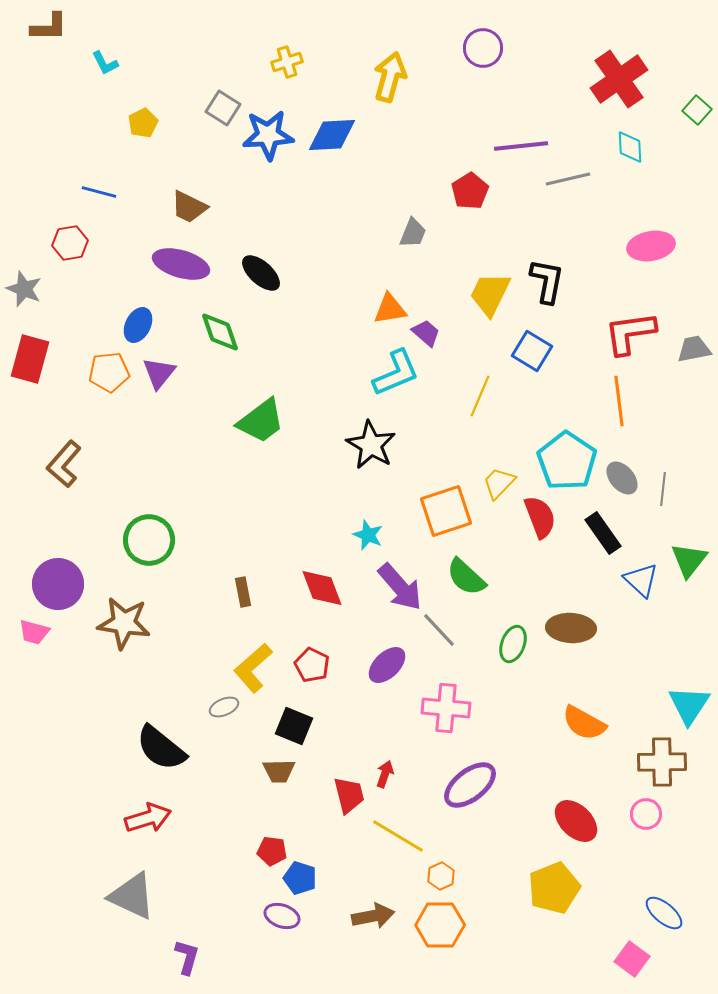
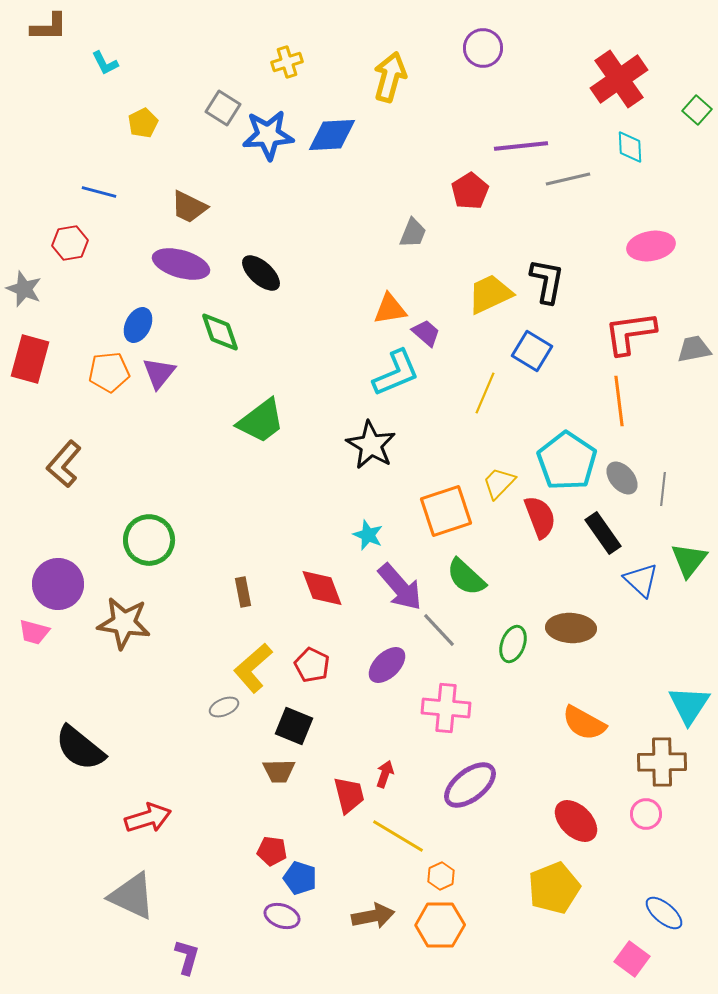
yellow trapezoid at (490, 294): rotated 39 degrees clockwise
yellow line at (480, 396): moved 5 px right, 3 px up
black semicircle at (161, 748): moved 81 px left
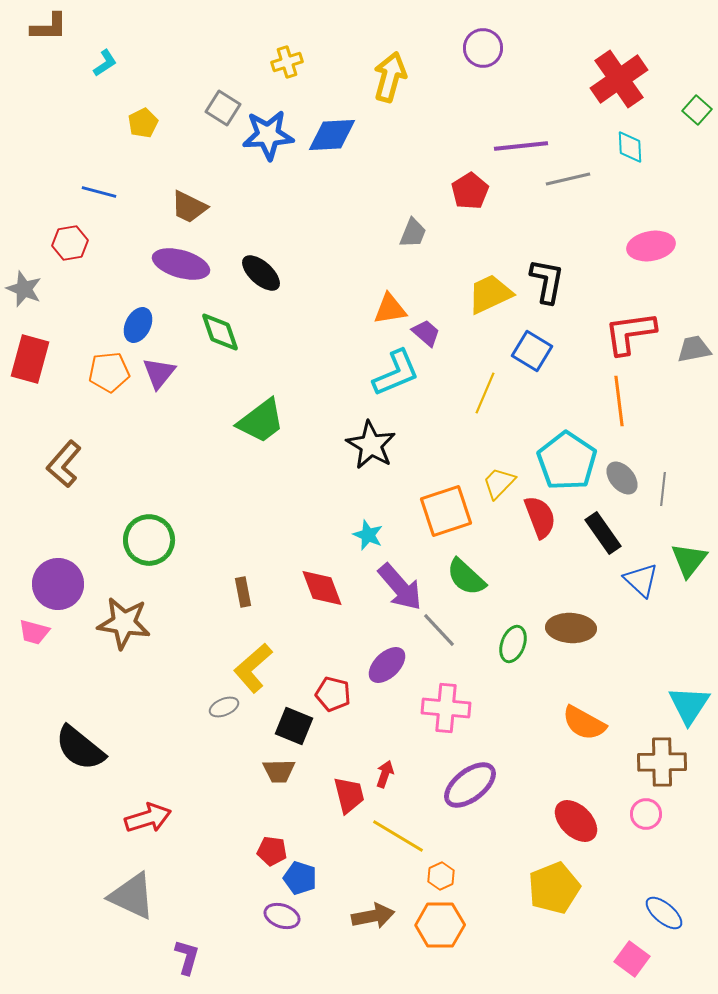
cyan L-shape at (105, 63): rotated 96 degrees counterclockwise
red pentagon at (312, 665): moved 21 px right, 29 px down; rotated 12 degrees counterclockwise
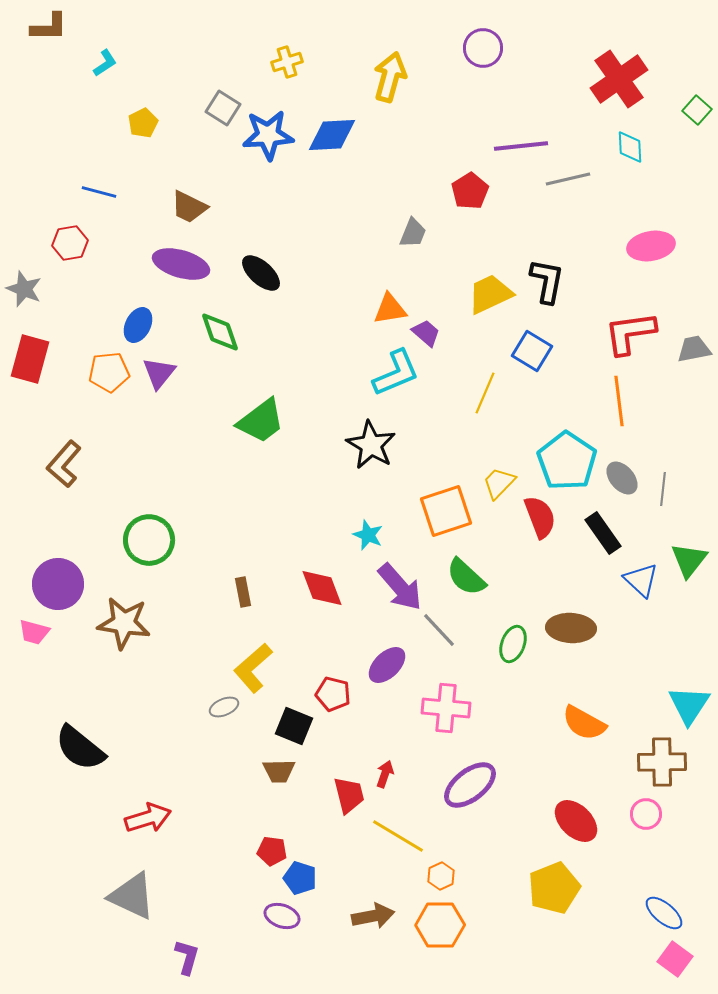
pink square at (632, 959): moved 43 px right
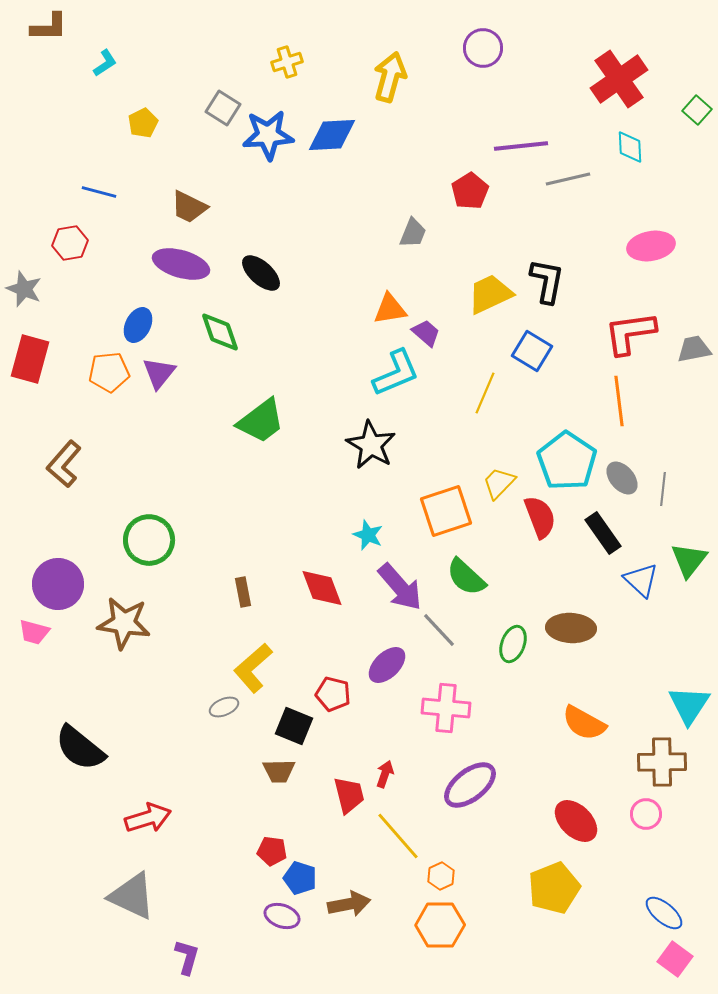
yellow line at (398, 836): rotated 18 degrees clockwise
brown arrow at (373, 916): moved 24 px left, 12 px up
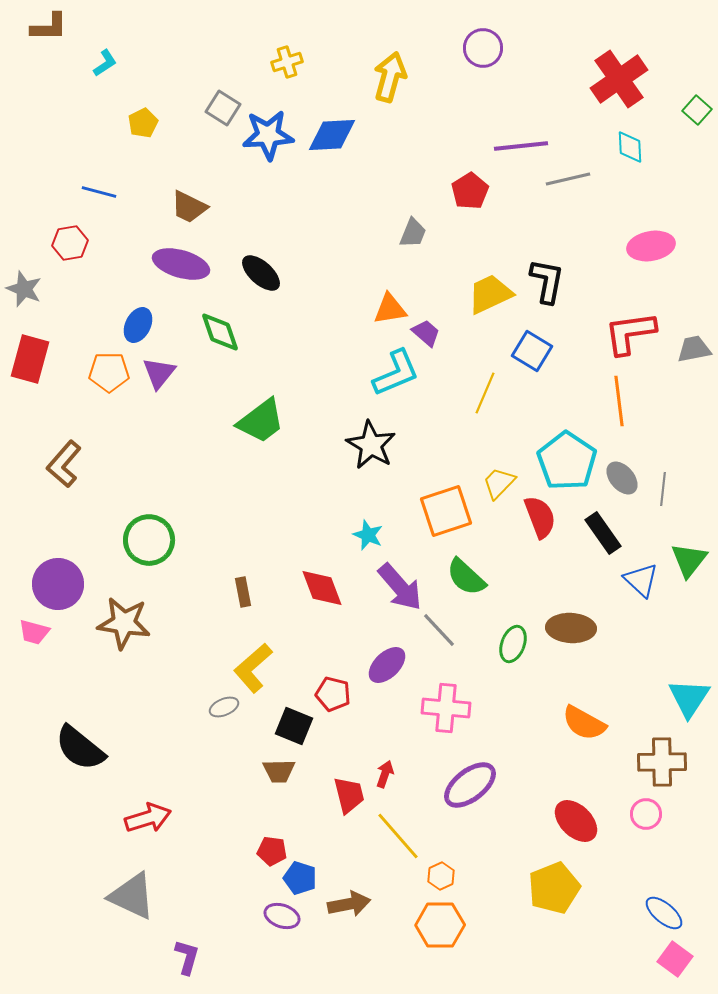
orange pentagon at (109, 372): rotated 6 degrees clockwise
cyan triangle at (689, 705): moved 7 px up
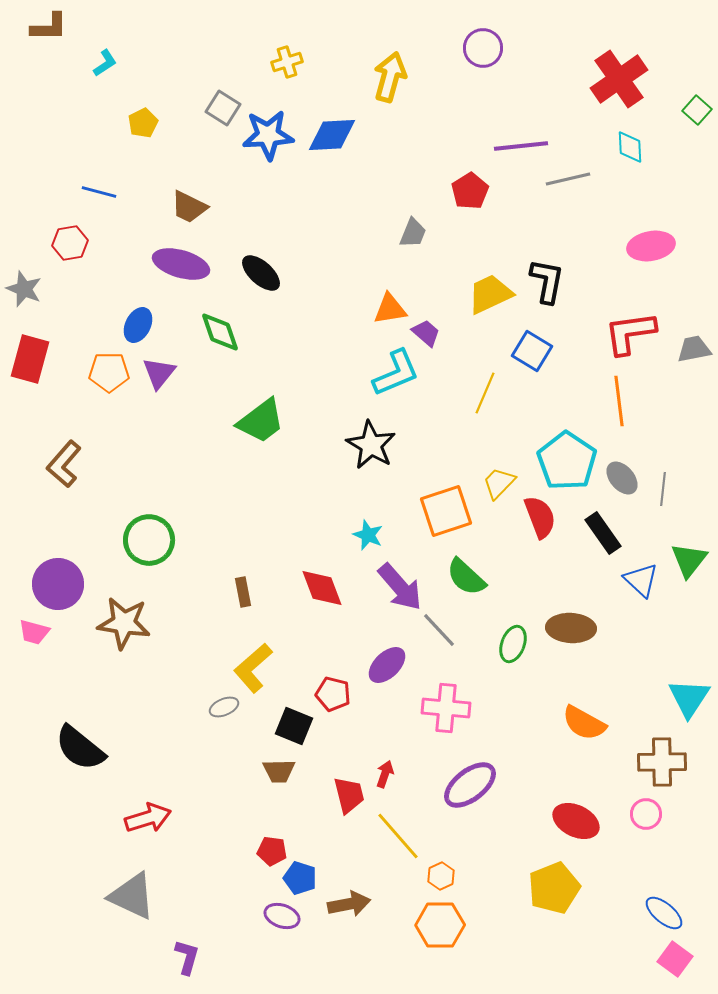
red ellipse at (576, 821): rotated 18 degrees counterclockwise
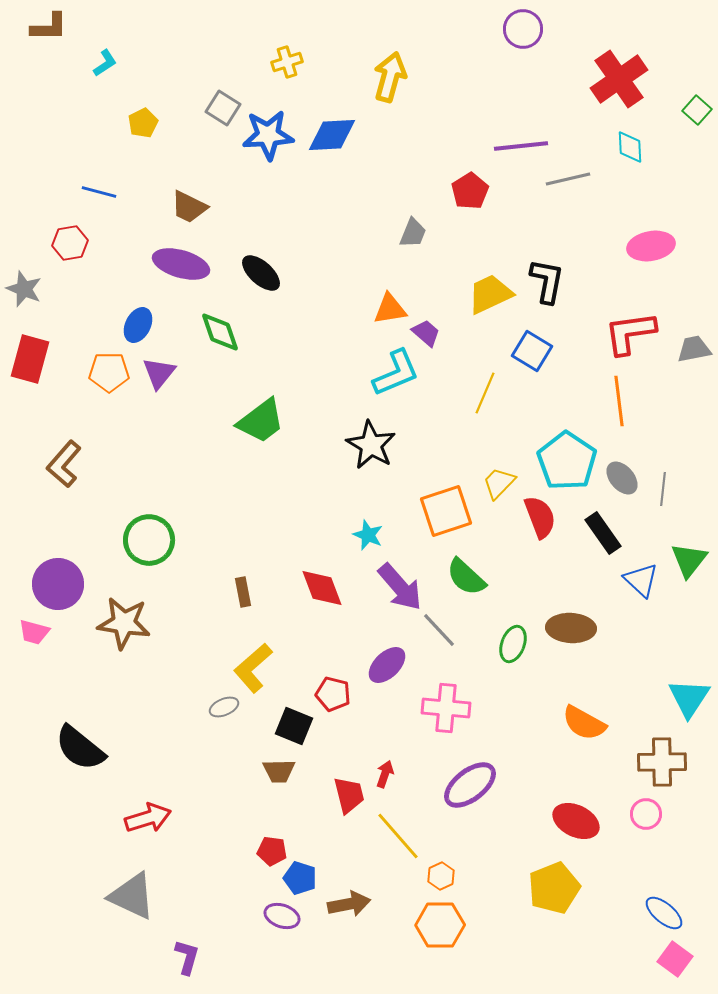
purple circle at (483, 48): moved 40 px right, 19 px up
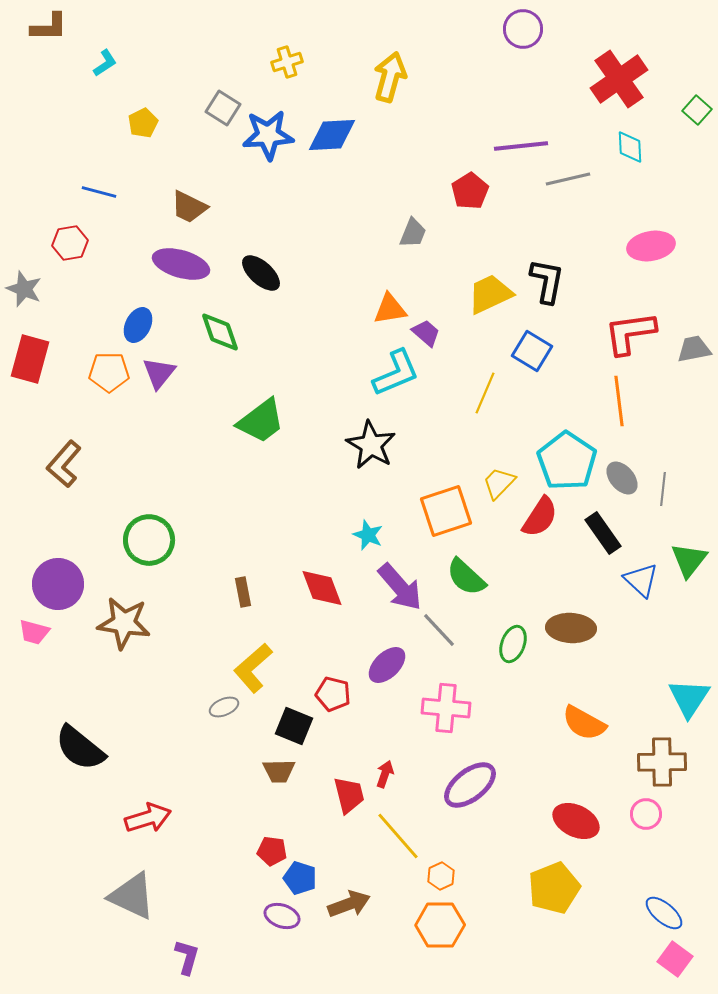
red semicircle at (540, 517): rotated 54 degrees clockwise
brown arrow at (349, 904): rotated 9 degrees counterclockwise
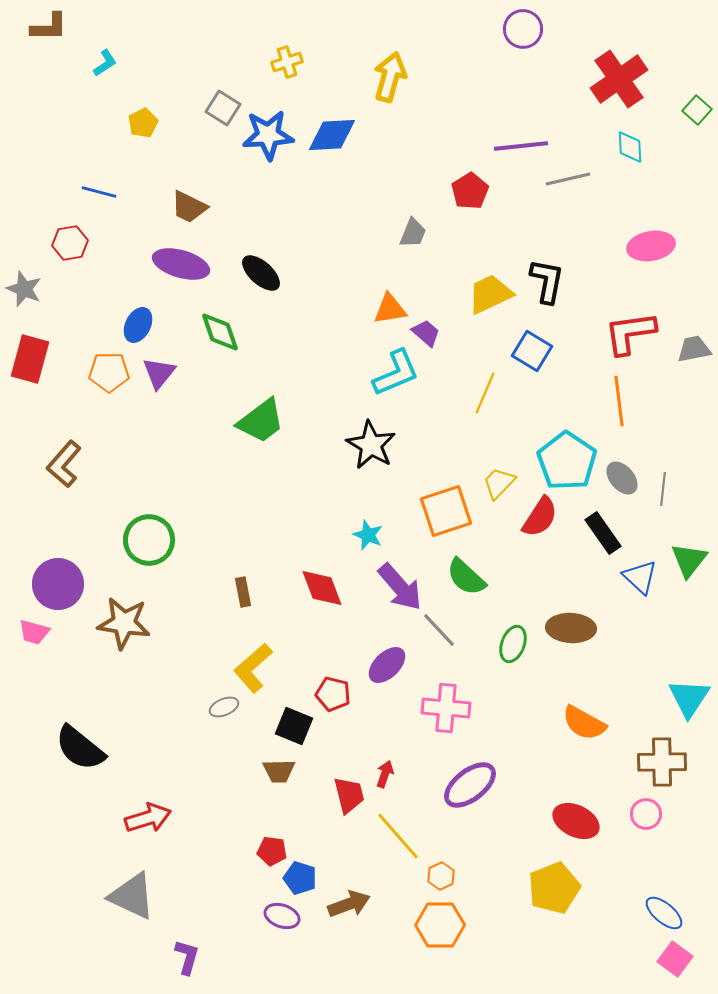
blue triangle at (641, 580): moved 1 px left, 3 px up
